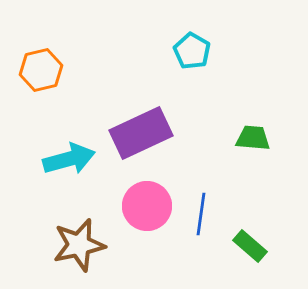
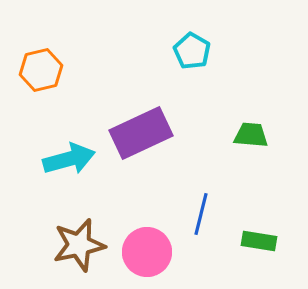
green trapezoid: moved 2 px left, 3 px up
pink circle: moved 46 px down
blue line: rotated 6 degrees clockwise
green rectangle: moved 9 px right, 5 px up; rotated 32 degrees counterclockwise
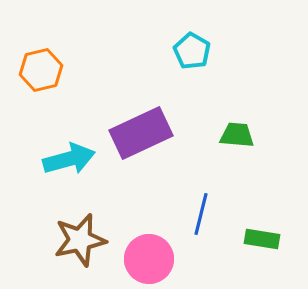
green trapezoid: moved 14 px left
green rectangle: moved 3 px right, 2 px up
brown star: moved 1 px right, 5 px up
pink circle: moved 2 px right, 7 px down
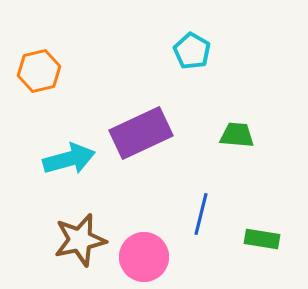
orange hexagon: moved 2 px left, 1 px down
pink circle: moved 5 px left, 2 px up
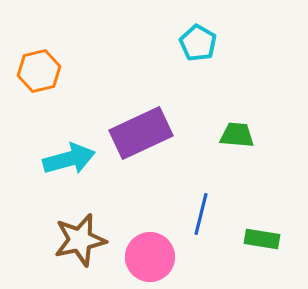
cyan pentagon: moved 6 px right, 8 px up
pink circle: moved 6 px right
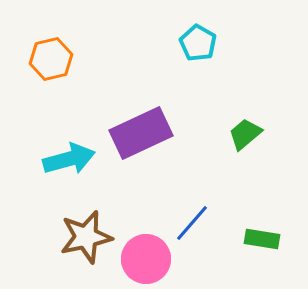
orange hexagon: moved 12 px right, 12 px up
green trapezoid: moved 8 px right, 1 px up; rotated 45 degrees counterclockwise
blue line: moved 9 px left, 9 px down; rotated 27 degrees clockwise
brown star: moved 6 px right, 3 px up
pink circle: moved 4 px left, 2 px down
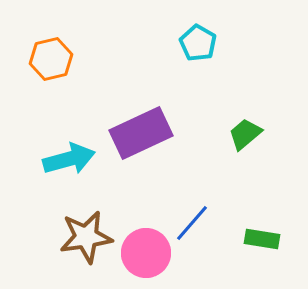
brown star: rotated 4 degrees clockwise
pink circle: moved 6 px up
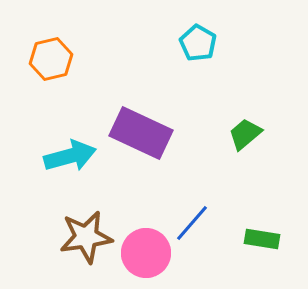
purple rectangle: rotated 50 degrees clockwise
cyan arrow: moved 1 px right, 3 px up
